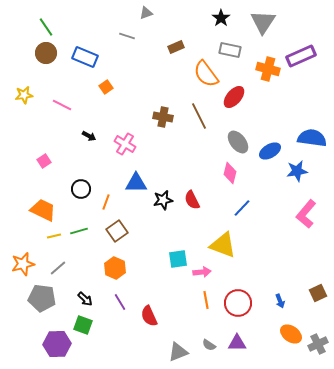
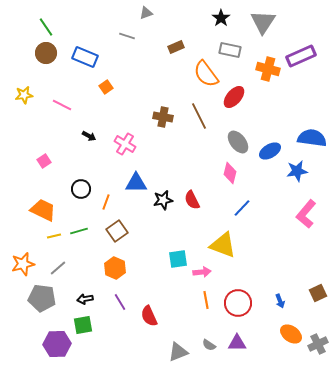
black arrow at (85, 299): rotated 126 degrees clockwise
green square at (83, 325): rotated 30 degrees counterclockwise
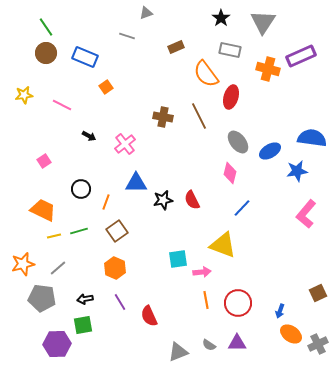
red ellipse at (234, 97): moved 3 px left; rotated 25 degrees counterclockwise
pink cross at (125, 144): rotated 20 degrees clockwise
blue arrow at (280, 301): moved 10 px down; rotated 40 degrees clockwise
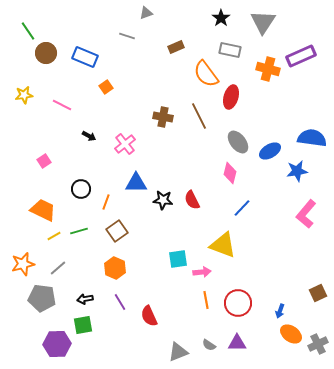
green line at (46, 27): moved 18 px left, 4 px down
black star at (163, 200): rotated 18 degrees clockwise
yellow line at (54, 236): rotated 16 degrees counterclockwise
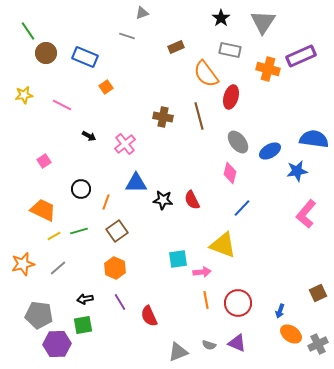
gray triangle at (146, 13): moved 4 px left
brown line at (199, 116): rotated 12 degrees clockwise
blue semicircle at (312, 138): moved 2 px right, 1 px down
gray pentagon at (42, 298): moved 3 px left, 17 px down
purple triangle at (237, 343): rotated 24 degrees clockwise
gray semicircle at (209, 345): rotated 16 degrees counterclockwise
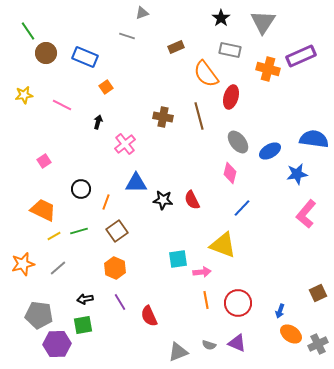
black arrow at (89, 136): moved 9 px right, 14 px up; rotated 104 degrees counterclockwise
blue star at (297, 171): moved 3 px down
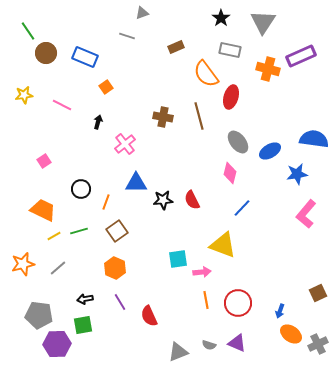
black star at (163, 200): rotated 12 degrees counterclockwise
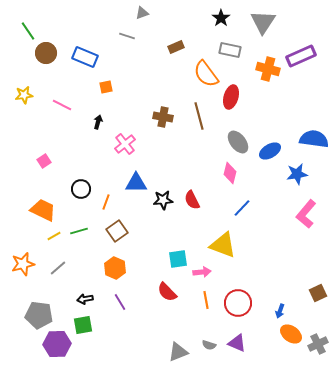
orange square at (106, 87): rotated 24 degrees clockwise
red semicircle at (149, 316): moved 18 px right, 24 px up; rotated 20 degrees counterclockwise
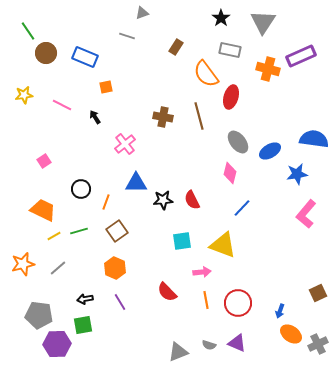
brown rectangle at (176, 47): rotated 35 degrees counterclockwise
black arrow at (98, 122): moved 3 px left, 5 px up; rotated 48 degrees counterclockwise
cyan square at (178, 259): moved 4 px right, 18 px up
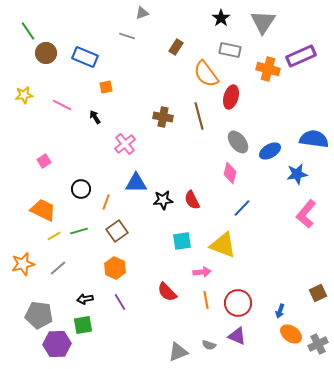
purple triangle at (237, 343): moved 7 px up
